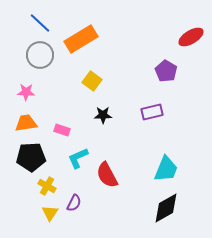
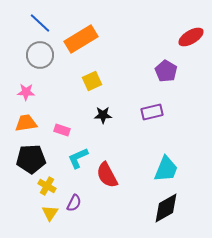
yellow square: rotated 30 degrees clockwise
black pentagon: moved 2 px down
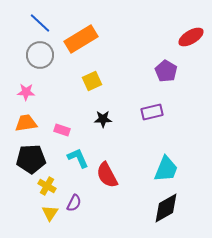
black star: moved 4 px down
cyan L-shape: rotated 90 degrees clockwise
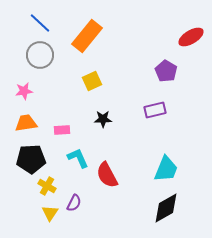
orange rectangle: moved 6 px right, 3 px up; rotated 20 degrees counterclockwise
pink star: moved 2 px left, 1 px up; rotated 12 degrees counterclockwise
purple rectangle: moved 3 px right, 2 px up
pink rectangle: rotated 21 degrees counterclockwise
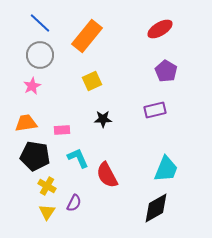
red ellipse: moved 31 px left, 8 px up
pink star: moved 8 px right, 5 px up; rotated 18 degrees counterclockwise
black pentagon: moved 4 px right, 3 px up; rotated 12 degrees clockwise
black diamond: moved 10 px left
yellow triangle: moved 3 px left, 1 px up
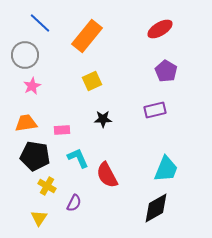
gray circle: moved 15 px left
yellow triangle: moved 8 px left, 6 px down
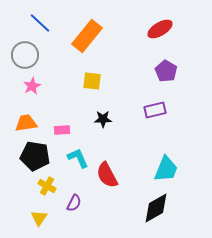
yellow square: rotated 30 degrees clockwise
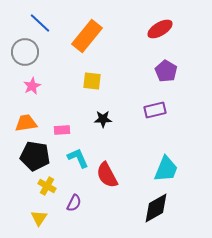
gray circle: moved 3 px up
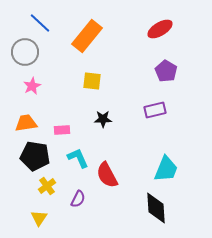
yellow cross: rotated 24 degrees clockwise
purple semicircle: moved 4 px right, 4 px up
black diamond: rotated 64 degrees counterclockwise
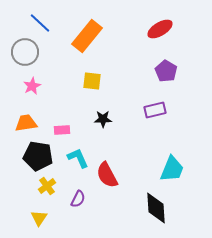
black pentagon: moved 3 px right
cyan trapezoid: moved 6 px right
